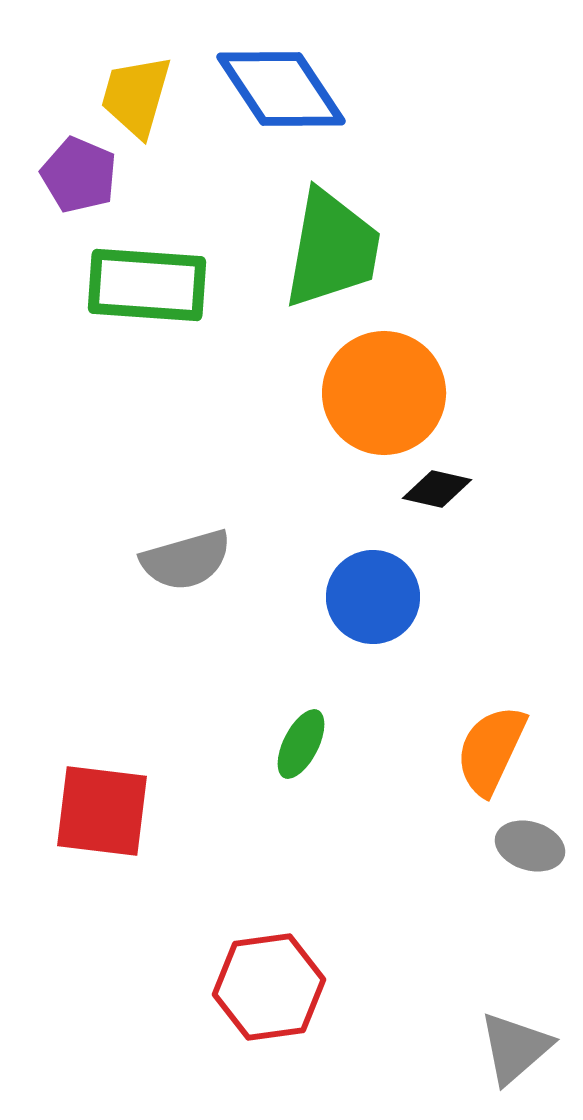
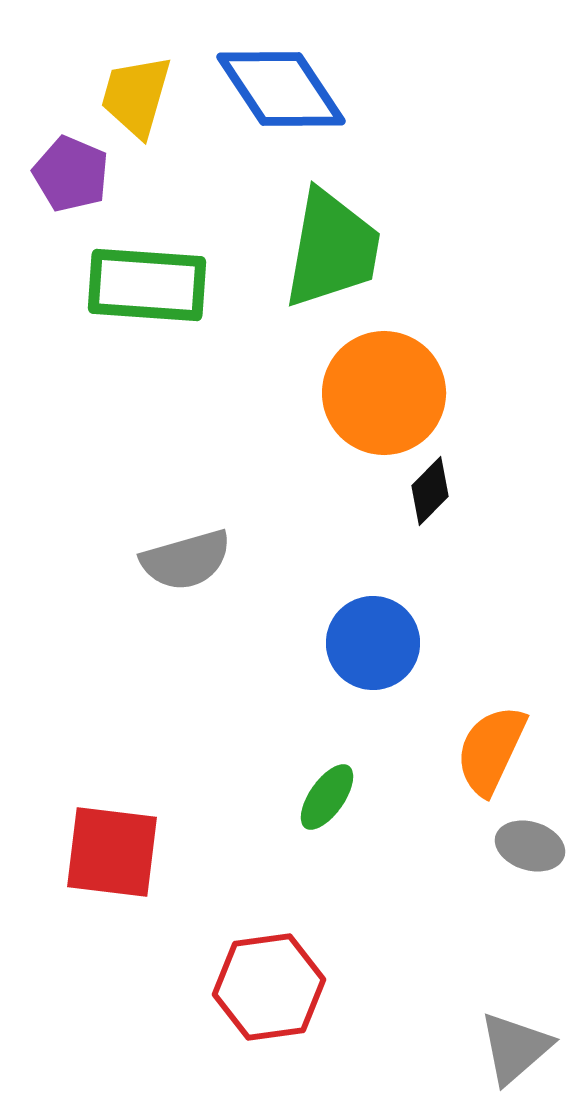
purple pentagon: moved 8 px left, 1 px up
black diamond: moved 7 px left, 2 px down; rotated 58 degrees counterclockwise
blue circle: moved 46 px down
green ellipse: moved 26 px right, 53 px down; rotated 8 degrees clockwise
red square: moved 10 px right, 41 px down
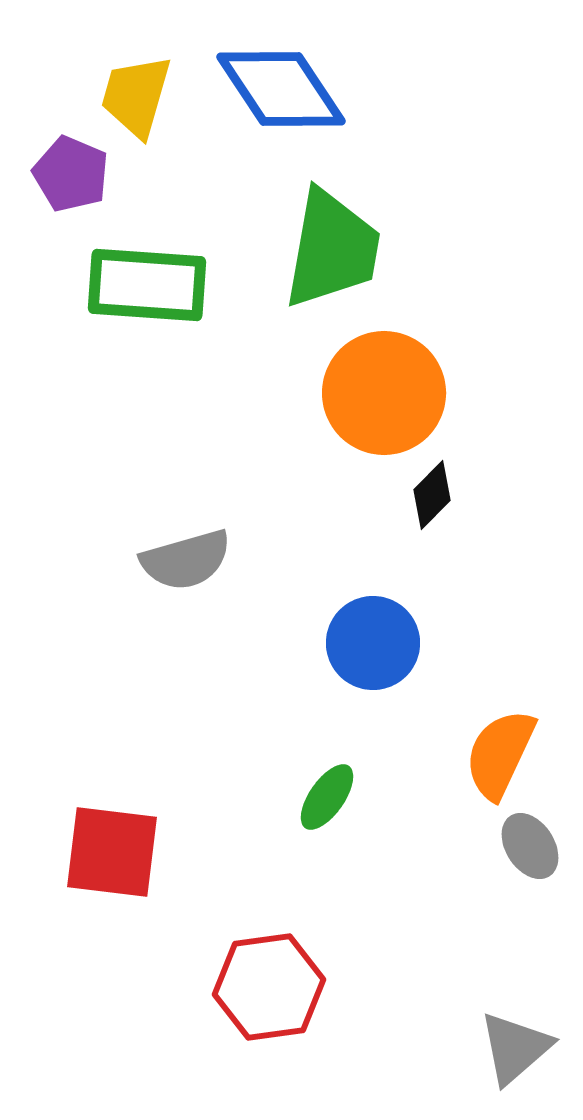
black diamond: moved 2 px right, 4 px down
orange semicircle: moved 9 px right, 4 px down
gray ellipse: rotated 40 degrees clockwise
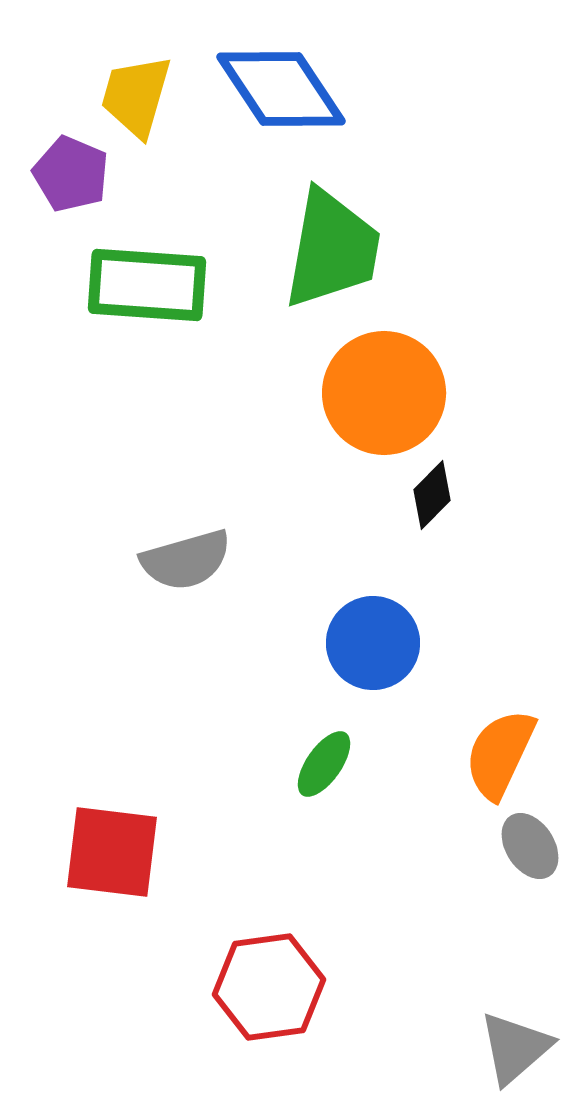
green ellipse: moved 3 px left, 33 px up
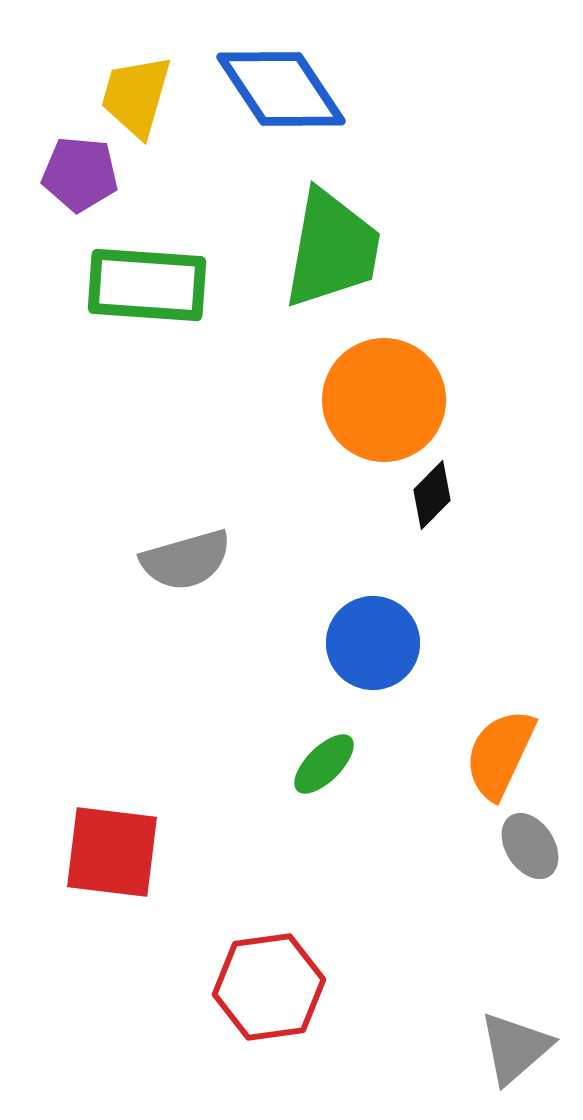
purple pentagon: moved 9 px right; rotated 18 degrees counterclockwise
orange circle: moved 7 px down
green ellipse: rotated 10 degrees clockwise
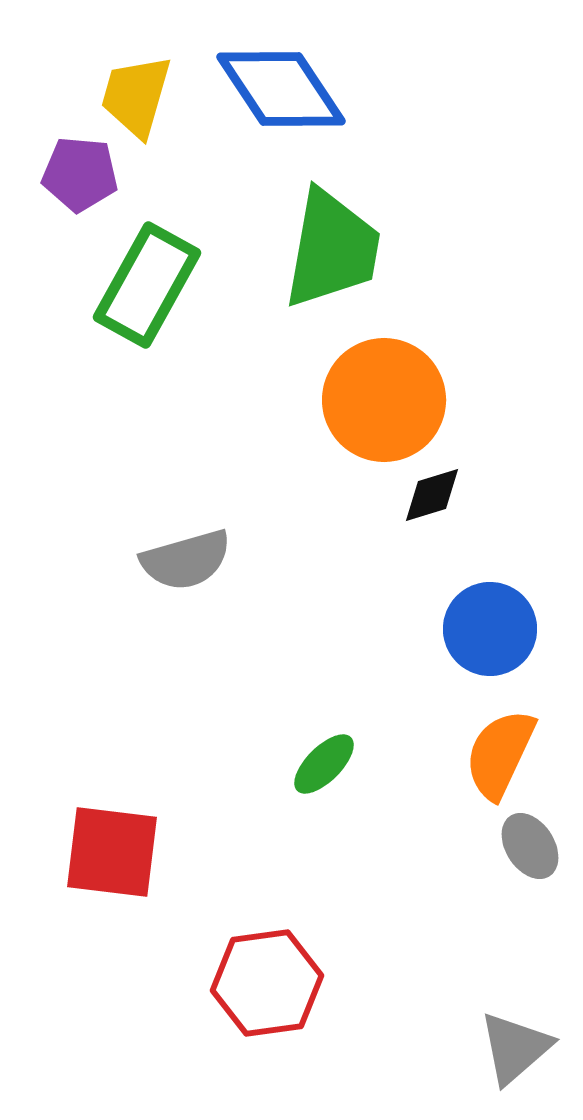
green rectangle: rotated 65 degrees counterclockwise
black diamond: rotated 28 degrees clockwise
blue circle: moved 117 px right, 14 px up
red hexagon: moved 2 px left, 4 px up
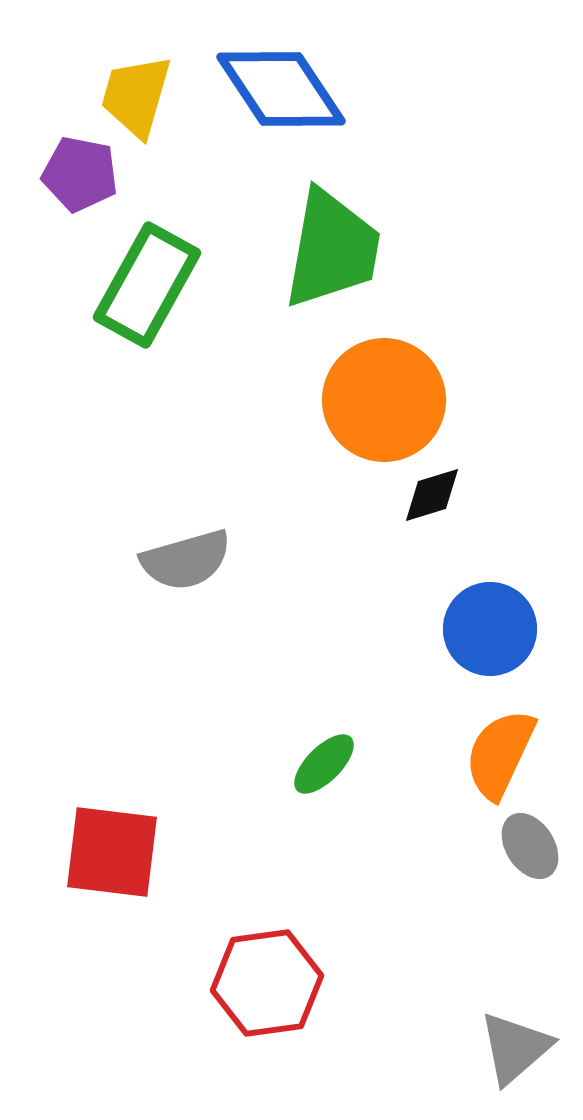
purple pentagon: rotated 6 degrees clockwise
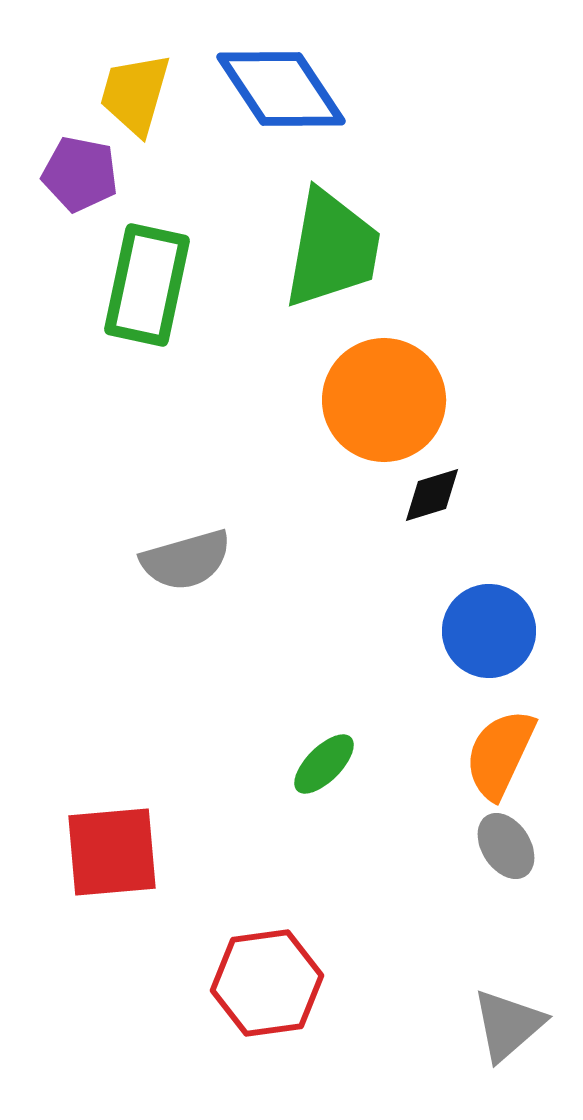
yellow trapezoid: moved 1 px left, 2 px up
green rectangle: rotated 17 degrees counterclockwise
blue circle: moved 1 px left, 2 px down
gray ellipse: moved 24 px left
red square: rotated 12 degrees counterclockwise
gray triangle: moved 7 px left, 23 px up
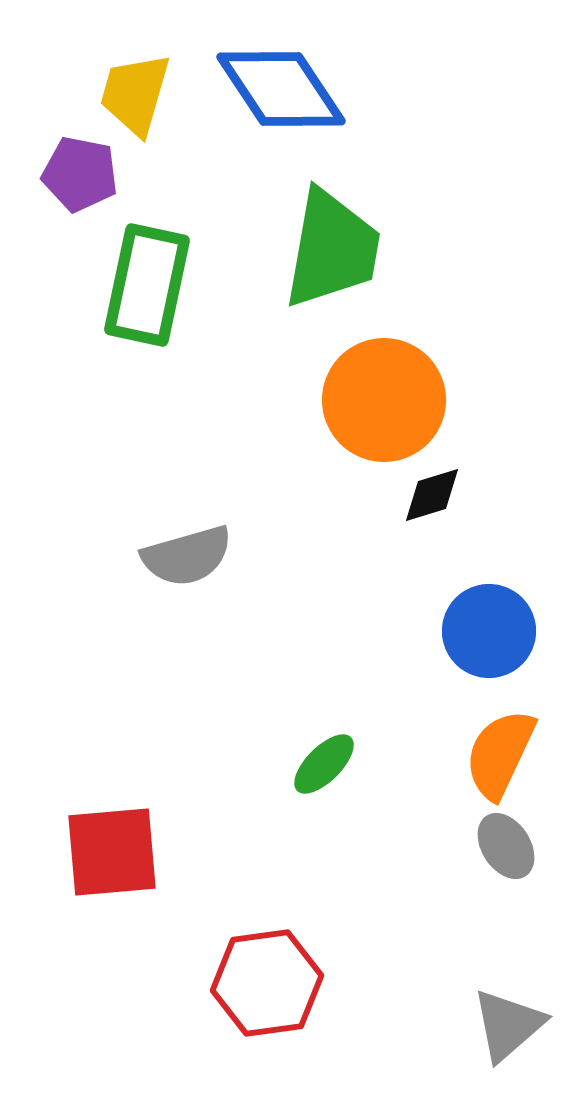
gray semicircle: moved 1 px right, 4 px up
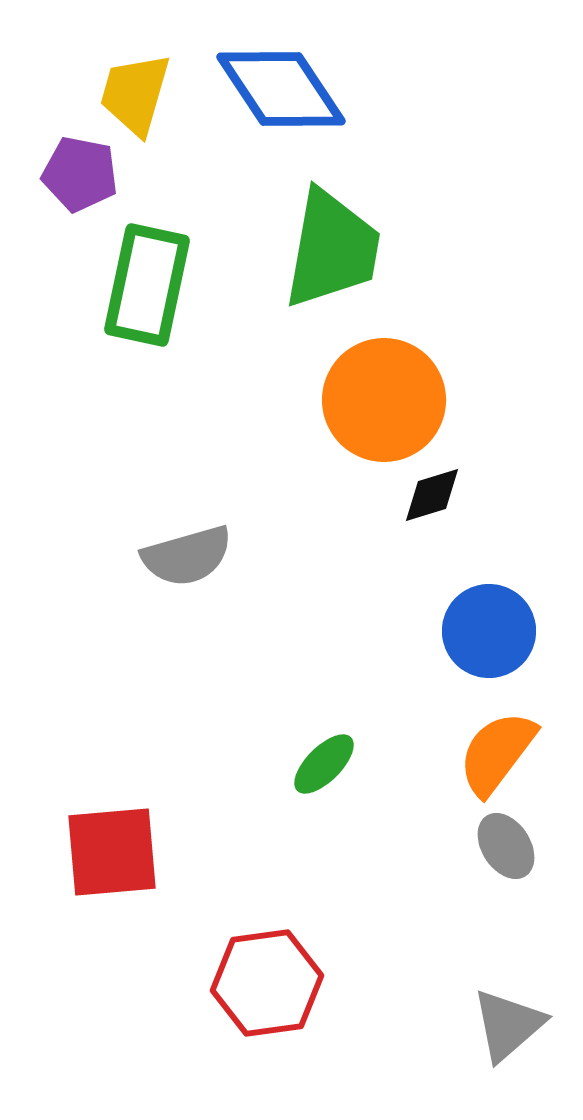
orange semicircle: moved 3 px left, 1 px up; rotated 12 degrees clockwise
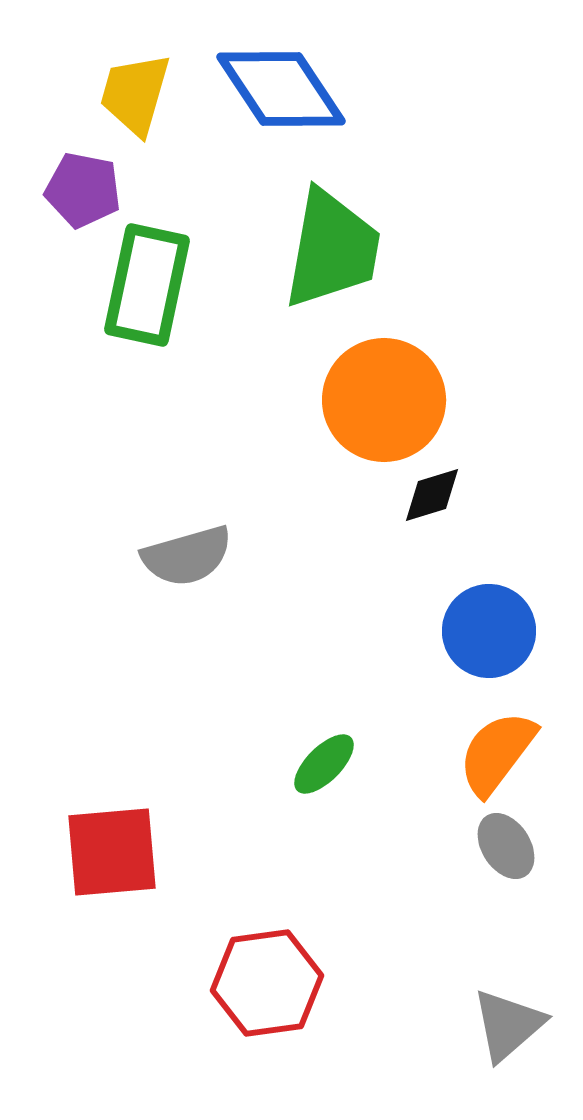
purple pentagon: moved 3 px right, 16 px down
